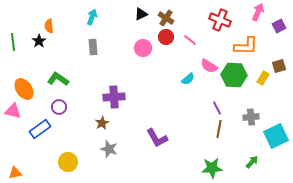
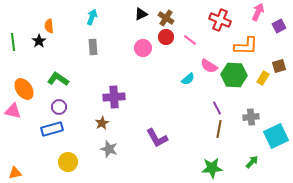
blue rectangle: moved 12 px right; rotated 20 degrees clockwise
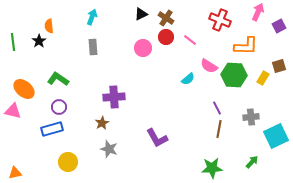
orange ellipse: rotated 15 degrees counterclockwise
